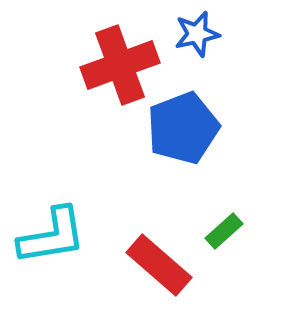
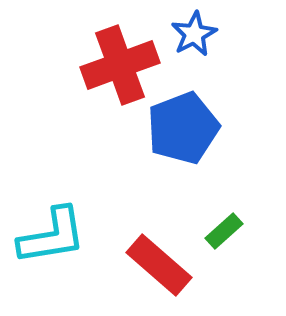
blue star: moved 3 px left; rotated 15 degrees counterclockwise
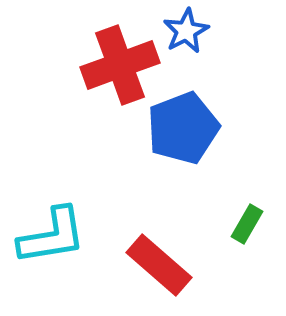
blue star: moved 8 px left, 3 px up
green rectangle: moved 23 px right, 7 px up; rotated 18 degrees counterclockwise
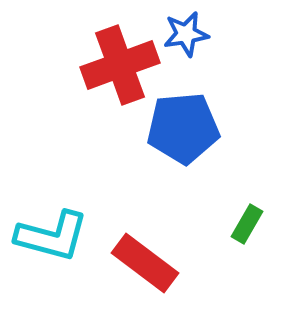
blue star: moved 3 px down; rotated 18 degrees clockwise
blue pentagon: rotated 16 degrees clockwise
cyan L-shape: rotated 24 degrees clockwise
red rectangle: moved 14 px left, 2 px up; rotated 4 degrees counterclockwise
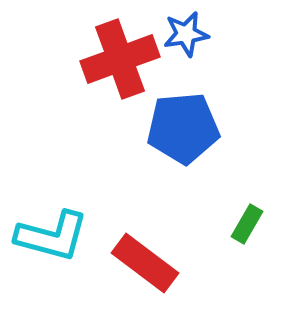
red cross: moved 6 px up
